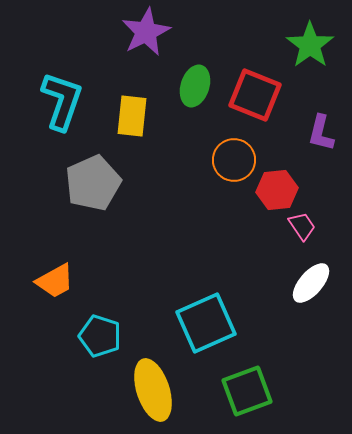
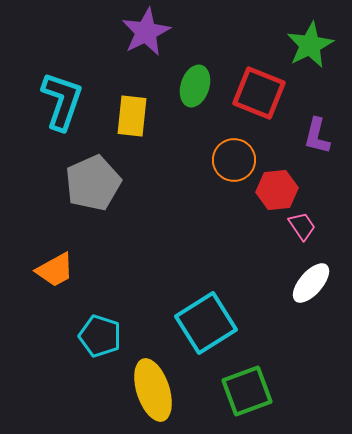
green star: rotated 9 degrees clockwise
red square: moved 4 px right, 2 px up
purple L-shape: moved 4 px left, 3 px down
orange trapezoid: moved 11 px up
cyan square: rotated 8 degrees counterclockwise
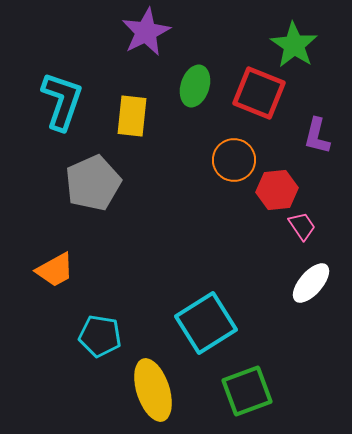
green star: moved 16 px left; rotated 12 degrees counterclockwise
cyan pentagon: rotated 9 degrees counterclockwise
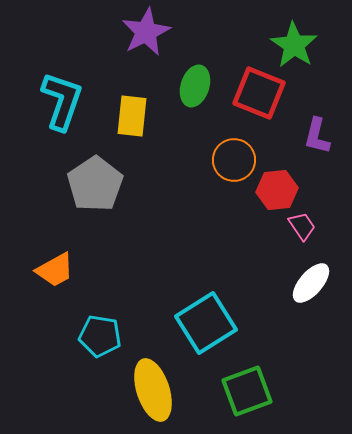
gray pentagon: moved 2 px right, 1 px down; rotated 10 degrees counterclockwise
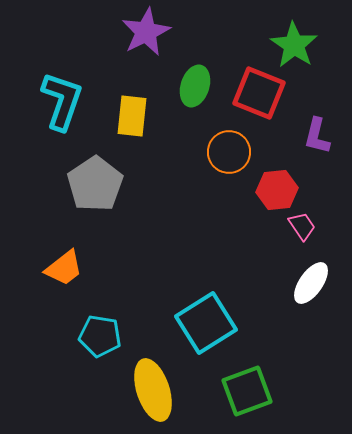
orange circle: moved 5 px left, 8 px up
orange trapezoid: moved 9 px right, 2 px up; rotated 9 degrees counterclockwise
white ellipse: rotated 6 degrees counterclockwise
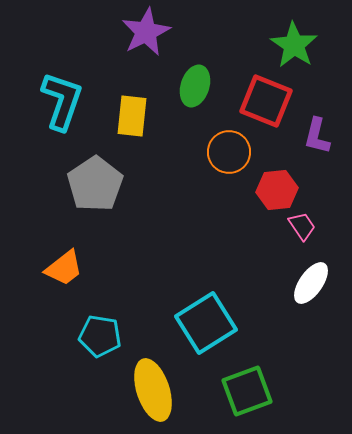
red square: moved 7 px right, 8 px down
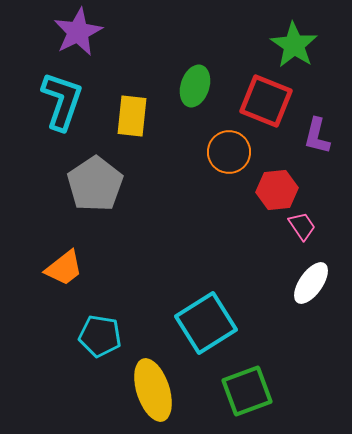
purple star: moved 68 px left
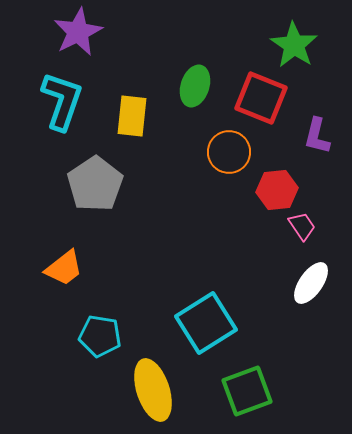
red square: moved 5 px left, 3 px up
